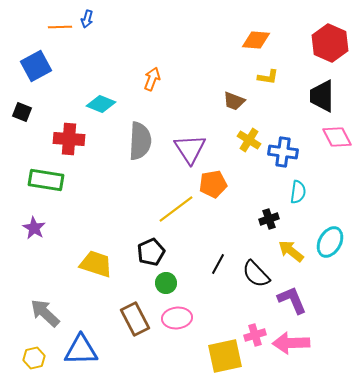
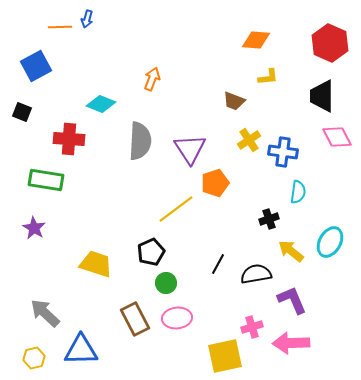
yellow L-shape: rotated 15 degrees counterclockwise
yellow cross: rotated 25 degrees clockwise
orange pentagon: moved 2 px right, 1 px up; rotated 8 degrees counterclockwise
black semicircle: rotated 124 degrees clockwise
pink cross: moved 3 px left, 8 px up
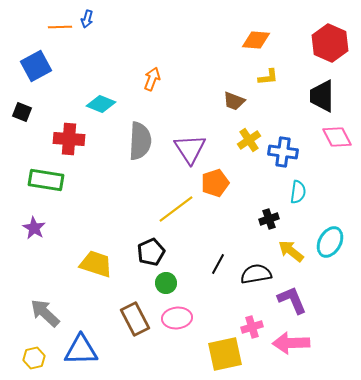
yellow square: moved 2 px up
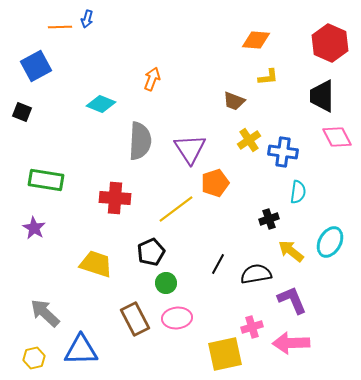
red cross: moved 46 px right, 59 px down
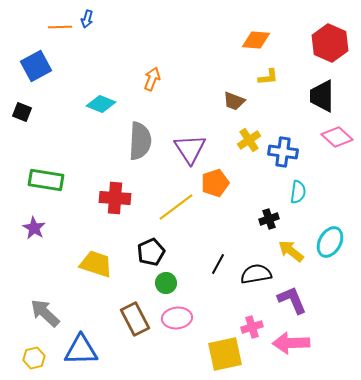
pink diamond: rotated 20 degrees counterclockwise
yellow line: moved 2 px up
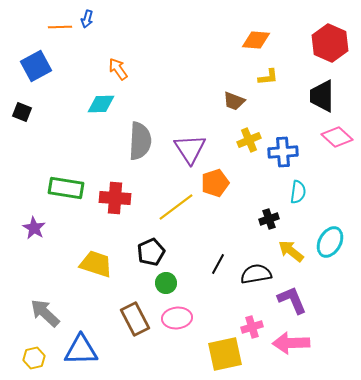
orange arrow: moved 34 px left, 10 px up; rotated 55 degrees counterclockwise
cyan diamond: rotated 24 degrees counterclockwise
yellow cross: rotated 10 degrees clockwise
blue cross: rotated 12 degrees counterclockwise
green rectangle: moved 20 px right, 8 px down
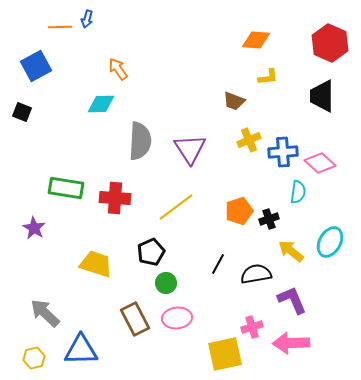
pink diamond: moved 17 px left, 26 px down
orange pentagon: moved 24 px right, 28 px down
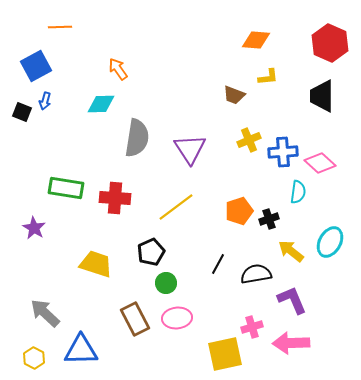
blue arrow: moved 42 px left, 82 px down
brown trapezoid: moved 6 px up
gray semicircle: moved 3 px left, 3 px up; rotated 6 degrees clockwise
yellow hexagon: rotated 20 degrees counterclockwise
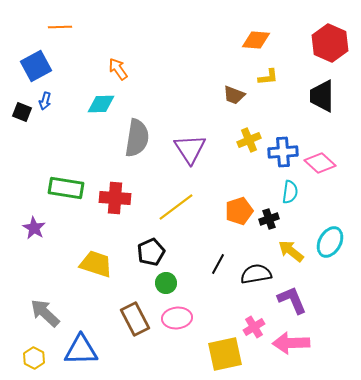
cyan semicircle: moved 8 px left
pink cross: moved 2 px right; rotated 15 degrees counterclockwise
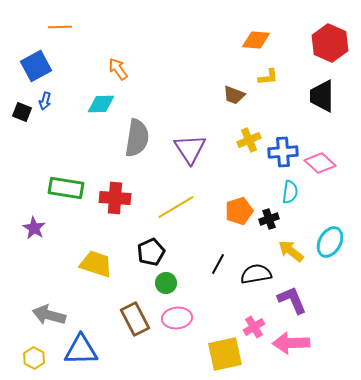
yellow line: rotated 6 degrees clockwise
gray arrow: moved 4 px right, 2 px down; rotated 28 degrees counterclockwise
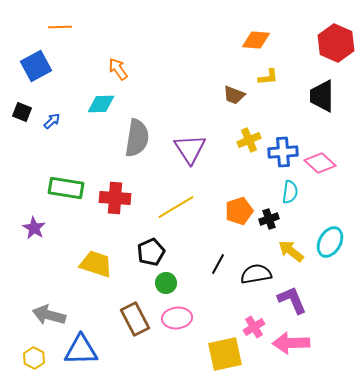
red hexagon: moved 6 px right
blue arrow: moved 7 px right, 20 px down; rotated 150 degrees counterclockwise
